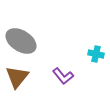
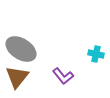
gray ellipse: moved 8 px down
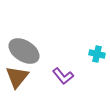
gray ellipse: moved 3 px right, 2 px down
cyan cross: moved 1 px right
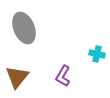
gray ellipse: moved 23 px up; rotated 36 degrees clockwise
purple L-shape: rotated 70 degrees clockwise
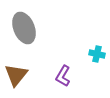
brown triangle: moved 1 px left, 2 px up
